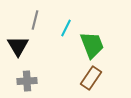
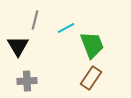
cyan line: rotated 36 degrees clockwise
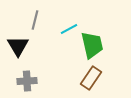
cyan line: moved 3 px right, 1 px down
green trapezoid: rotated 8 degrees clockwise
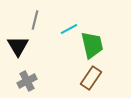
gray cross: rotated 24 degrees counterclockwise
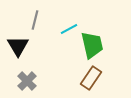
gray cross: rotated 18 degrees counterclockwise
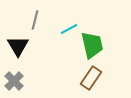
gray cross: moved 13 px left
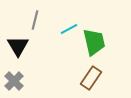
green trapezoid: moved 2 px right, 3 px up
